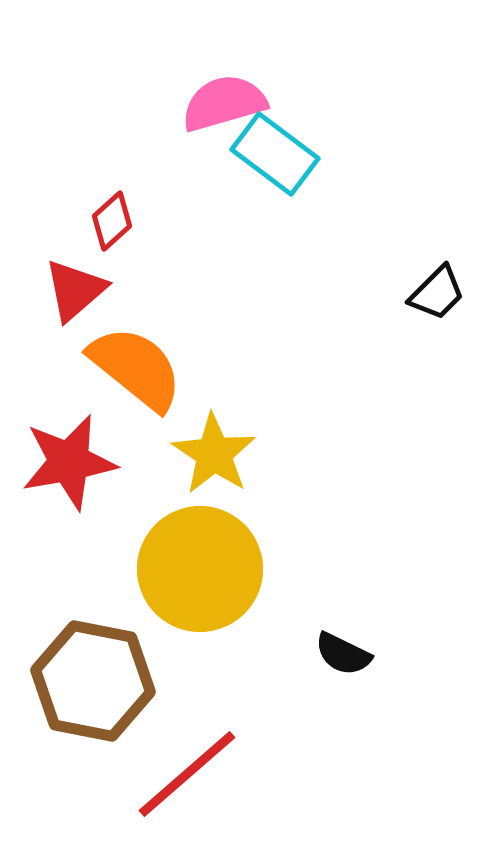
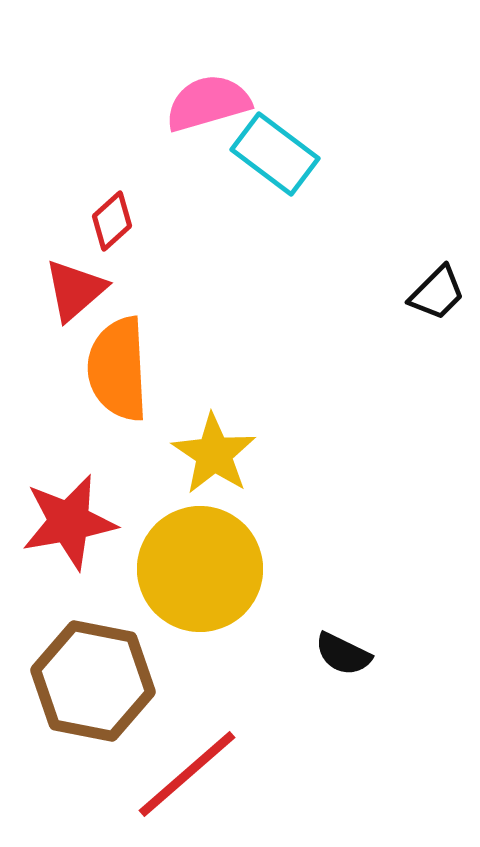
pink semicircle: moved 16 px left
orange semicircle: moved 18 px left, 1 px down; rotated 132 degrees counterclockwise
red star: moved 60 px down
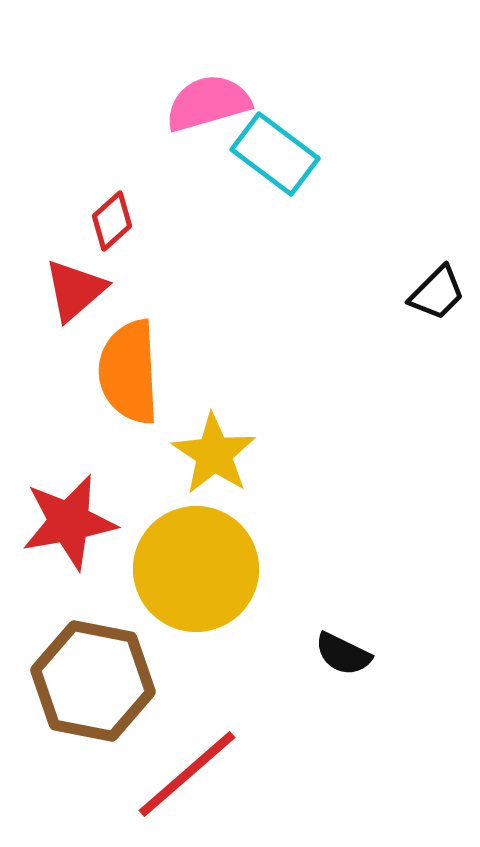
orange semicircle: moved 11 px right, 3 px down
yellow circle: moved 4 px left
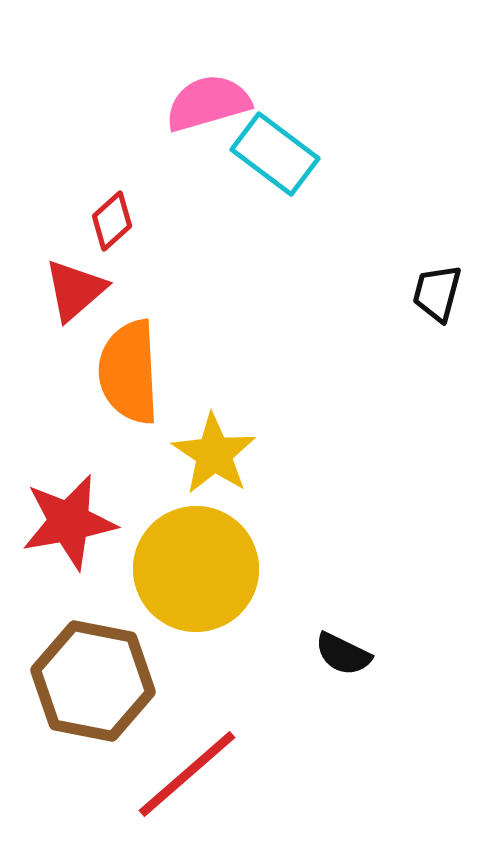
black trapezoid: rotated 150 degrees clockwise
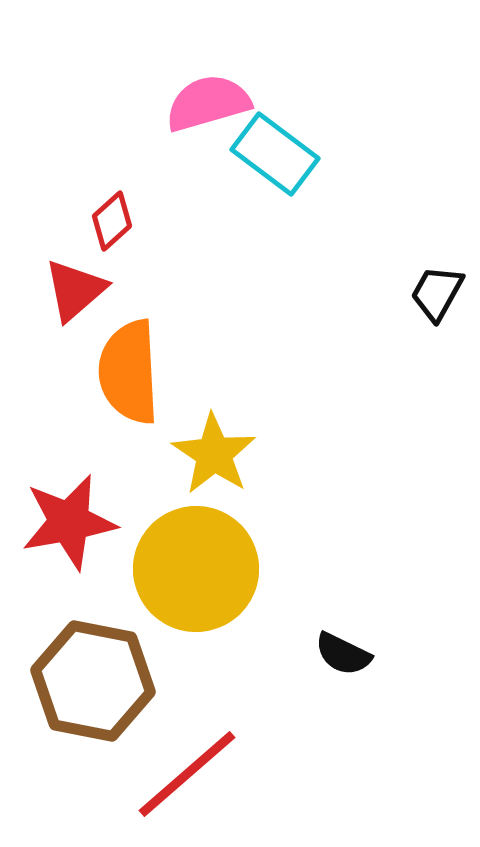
black trapezoid: rotated 14 degrees clockwise
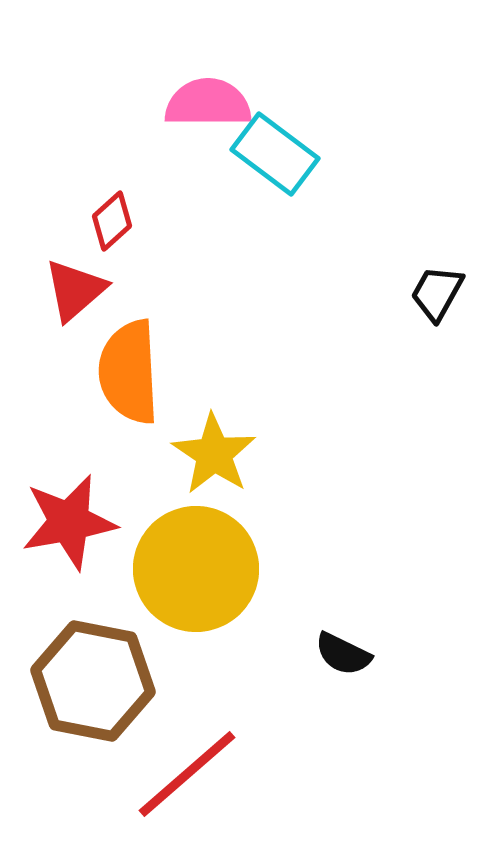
pink semicircle: rotated 16 degrees clockwise
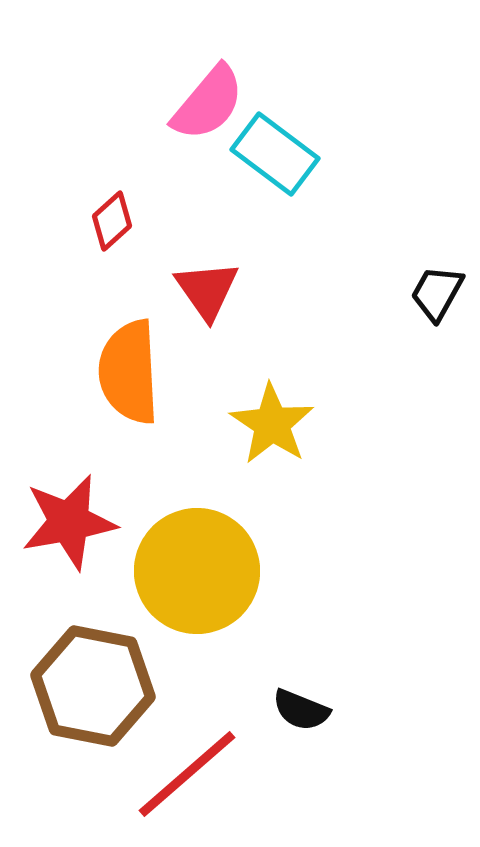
pink semicircle: rotated 130 degrees clockwise
red triangle: moved 132 px right; rotated 24 degrees counterclockwise
yellow star: moved 58 px right, 30 px up
yellow circle: moved 1 px right, 2 px down
black semicircle: moved 42 px left, 56 px down; rotated 4 degrees counterclockwise
brown hexagon: moved 5 px down
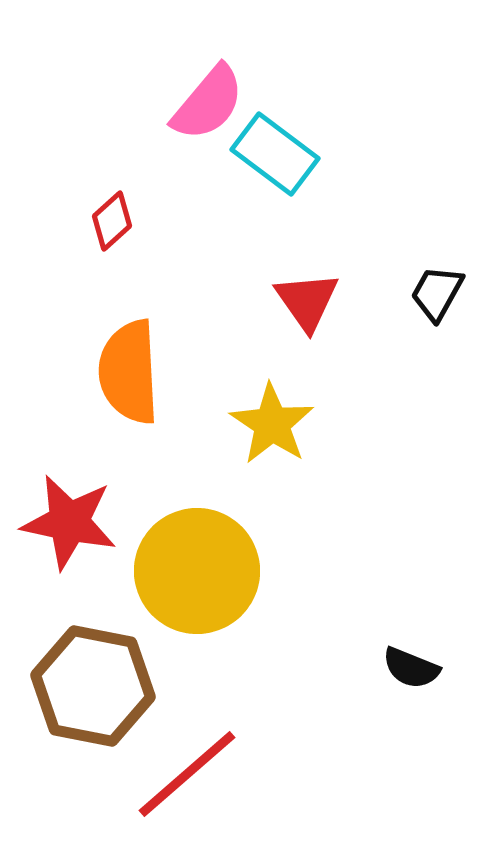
red triangle: moved 100 px right, 11 px down
red star: rotated 22 degrees clockwise
black semicircle: moved 110 px right, 42 px up
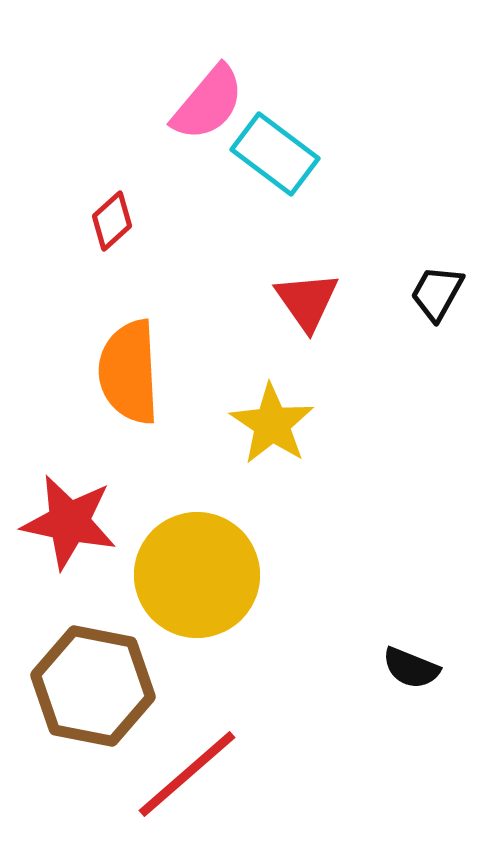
yellow circle: moved 4 px down
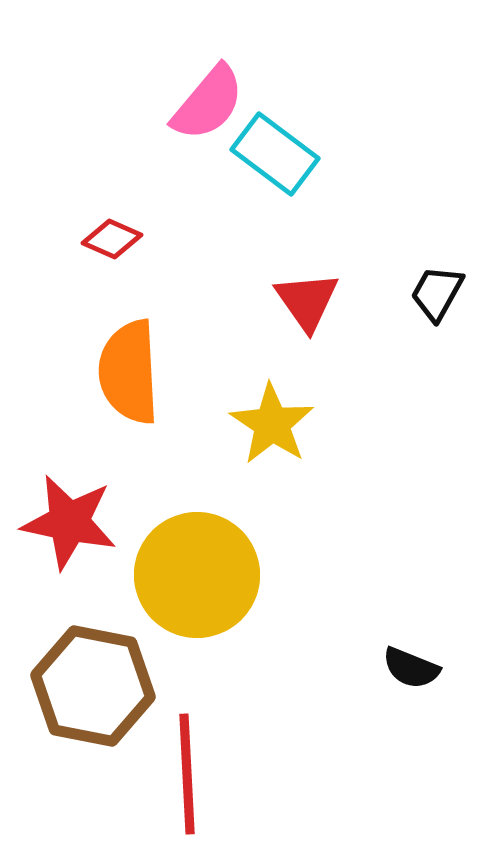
red diamond: moved 18 px down; rotated 66 degrees clockwise
red line: rotated 52 degrees counterclockwise
